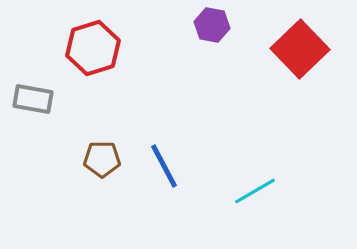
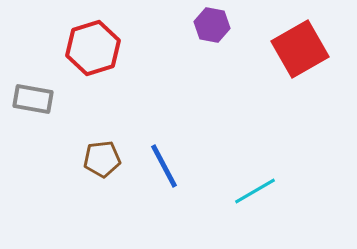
red square: rotated 14 degrees clockwise
brown pentagon: rotated 6 degrees counterclockwise
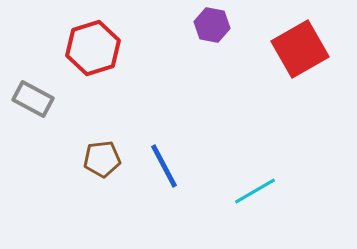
gray rectangle: rotated 18 degrees clockwise
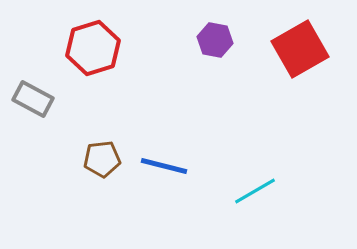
purple hexagon: moved 3 px right, 15 px down
blue line: rotated 48 degrees counterclockwise
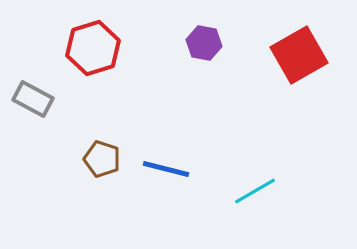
purple hexagon: moved 11 px left, 3 px down
red square: moved 1 px left, 6 px down
brown pentagon: rotated 24 degrees clockwise
blue line: moved 2 px right, 3 px down
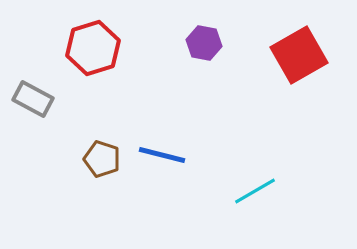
blue line: moved 4 px left, 14 px up
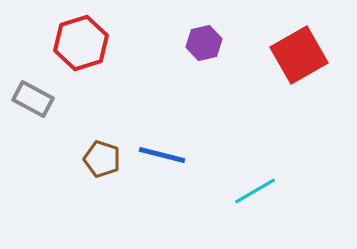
purple hexagon: rotated 24 degrees counterclockwise
red hexagon: moved 12 px left, 5 px up
